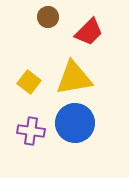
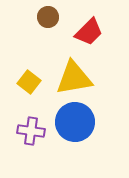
blue circle: moved 1 px up
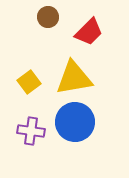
yellow square: rotated 15 degrees clockwise
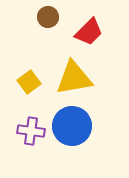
blue circle: moved 3 px left, 4 px down
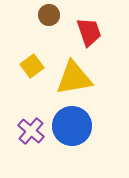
brown circle: moved 1 px right, 2 px up
red trapezoid: rotated 64 degrees counterclockwise
yellow square: moved 3 px right, 16 px up
purple cross: rotated 32 degrees clockwise
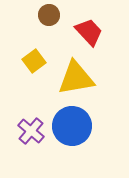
red trapezoid: rotated 24 degrees counterclockwise
yellow square: moved 2 px right, 5 px up
yellow triangle: moved 2 px right
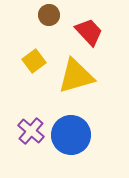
yellow triangle: moved 2 px up; rotated 6 degrees counterclockwise
blue circle: moved 1 px left, 9 px down
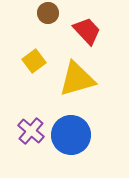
brown circle: moved 1 px left, 2 px up
red trapezoid: moved 2 px left, 1 px up
yellow triangle: moved 1 px right, 3 px down
